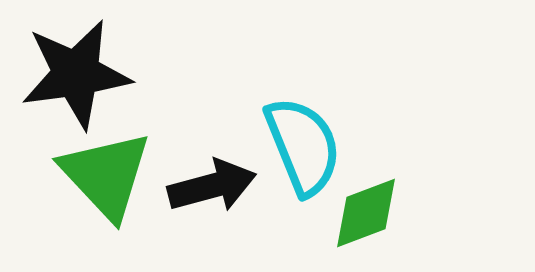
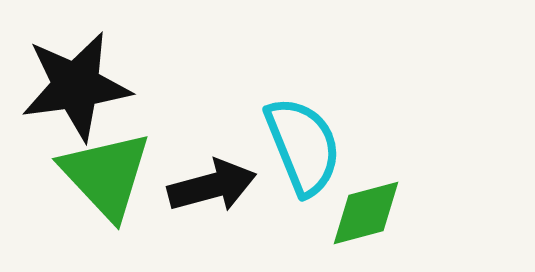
black star: moved 12 px down
green diamond: rotated 6 degrees clockwise
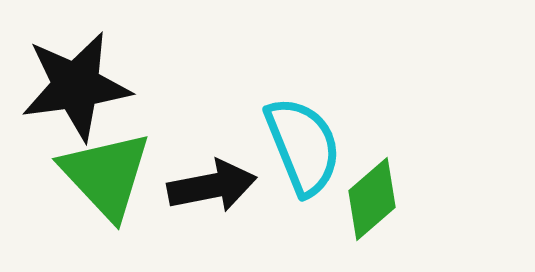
black arrow: rotated 4 degrees clockwise
green diamond: moved 6 px right, 14 px up; rotated 26 degrees counterclockwise
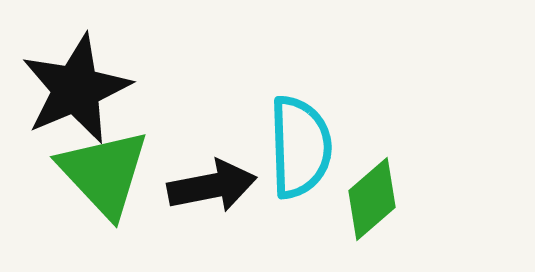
black star: moved 3 px down; rotated 15 degrees counterclockwise
cyan semicircle: moved 3 px left, 1 px down; rotated 20 degrees clockwise
green triangle: moved 2 px left, 2 px up
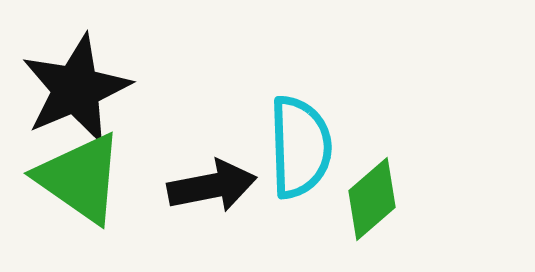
green triangle: moved 24 px left, 5 px down; rotated 12 degrees counterclockwise
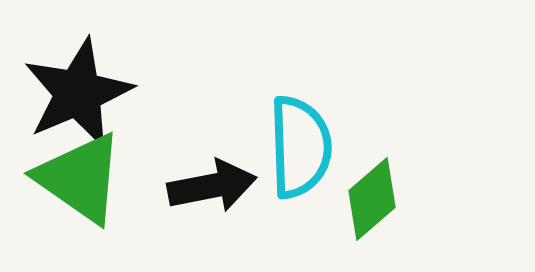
black star: moved 2 px right, 4 px down
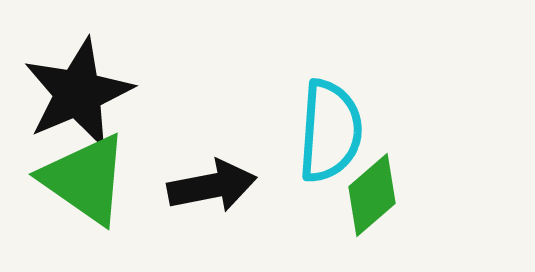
cyan semicircle: moved 30 px right, 16 px up; rotated 6 degrees clockwise
green triangle: moved 5 px right, 1 px down
green diamond: moved 4 px up
